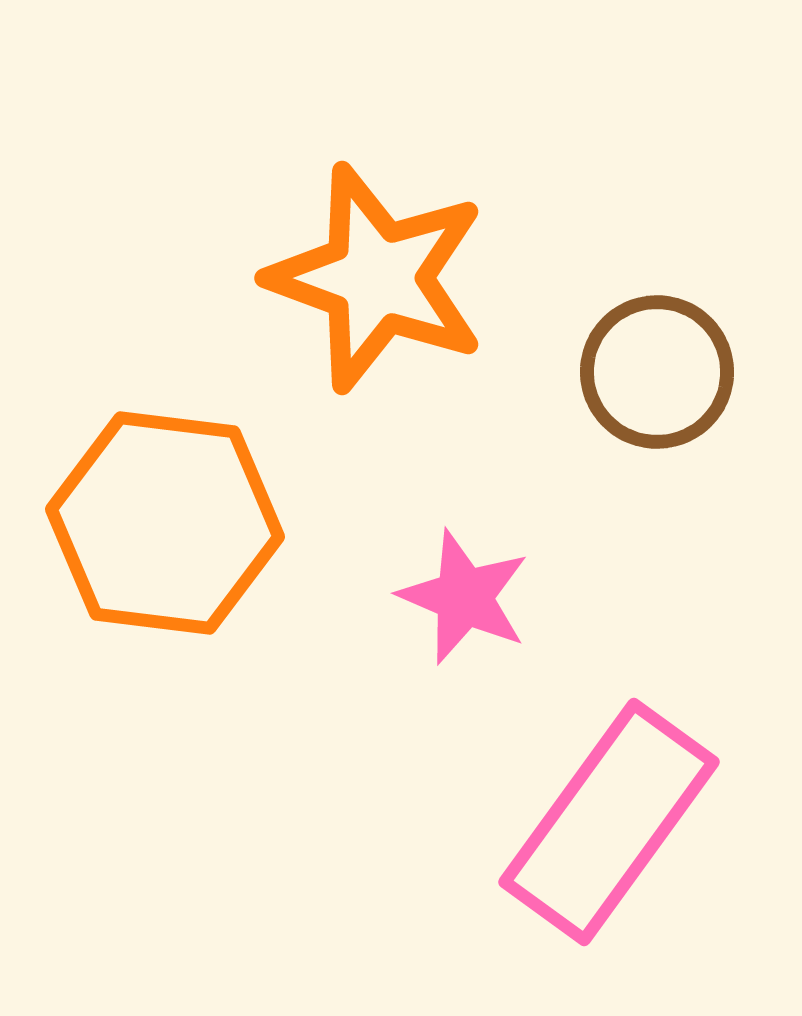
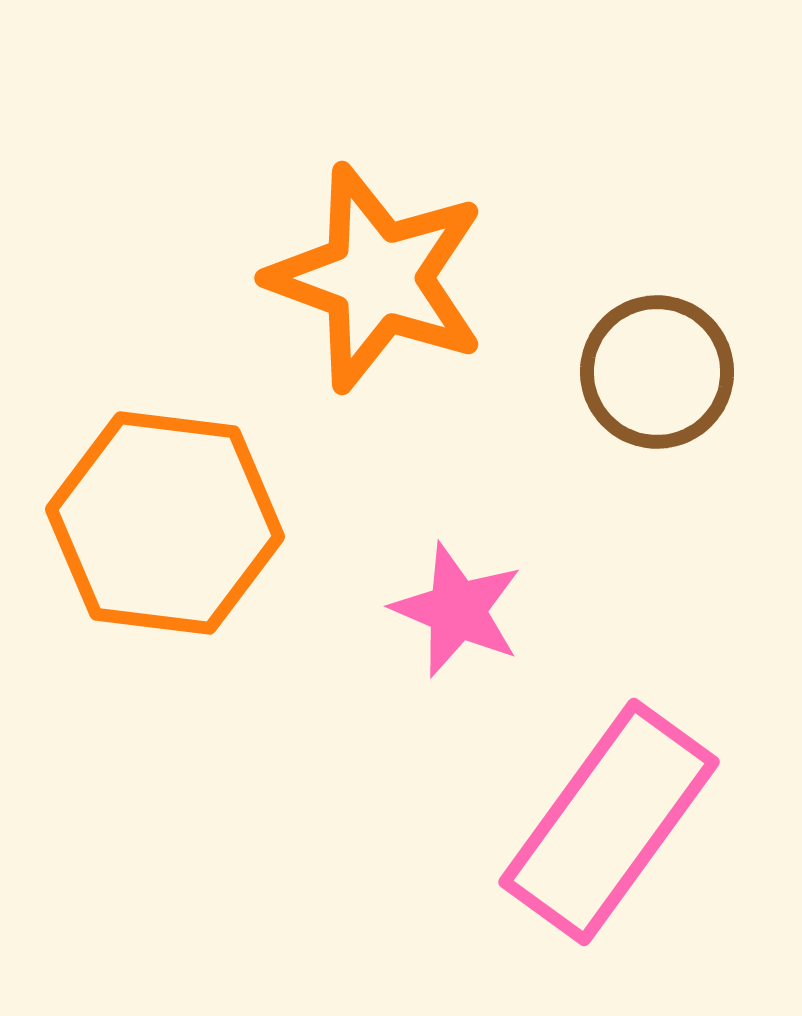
pink star: moved 7 px left, 13 px down
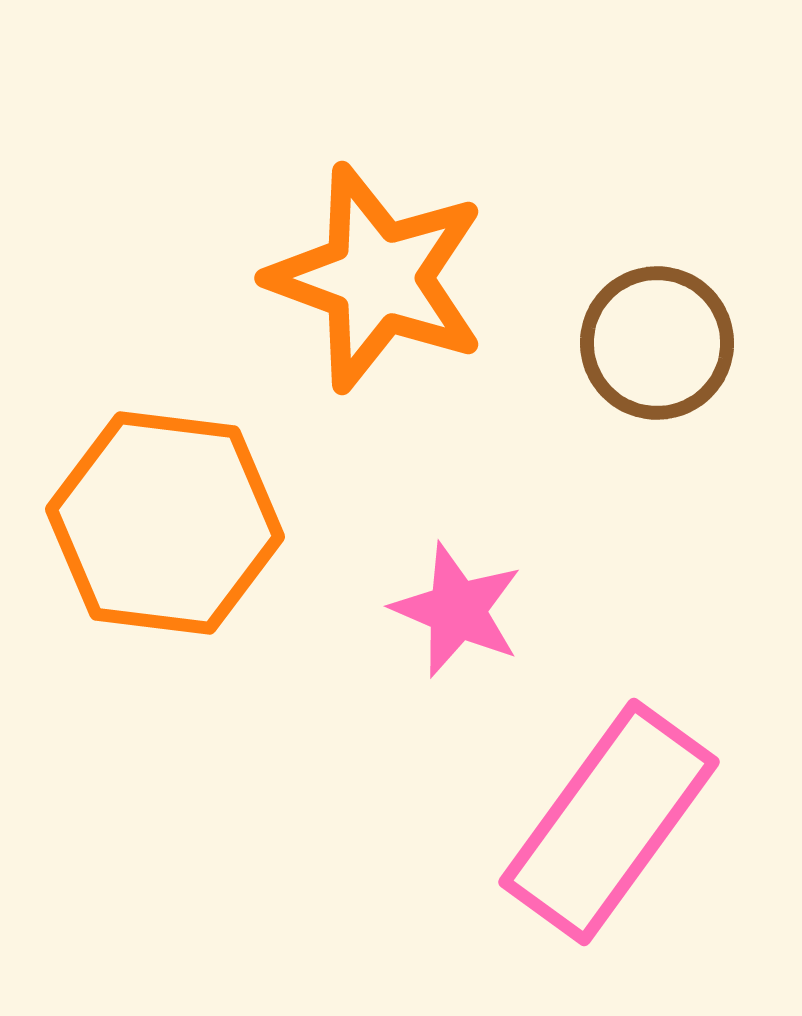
brown circle: moved 29 px up
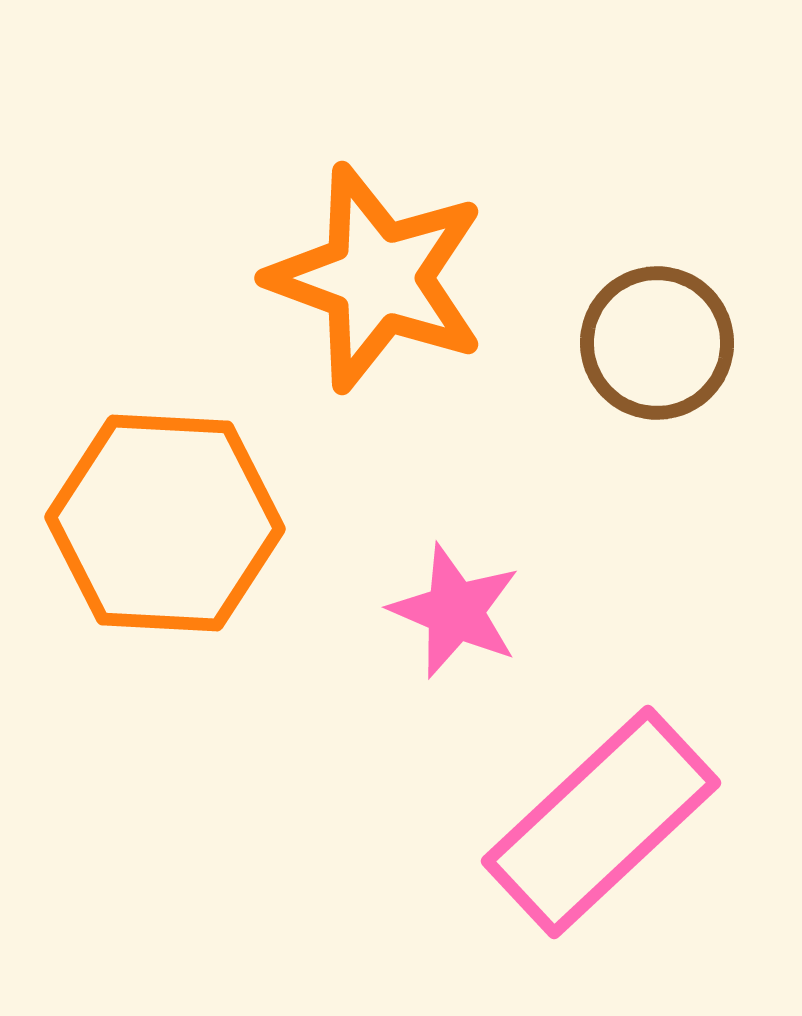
orange hexagon: rotated 4 degrees counterclockwise
pink star: moved 2 px left, 1 px down
pink rectangle: moved 8 px left; rotated 11 degrees clockwise
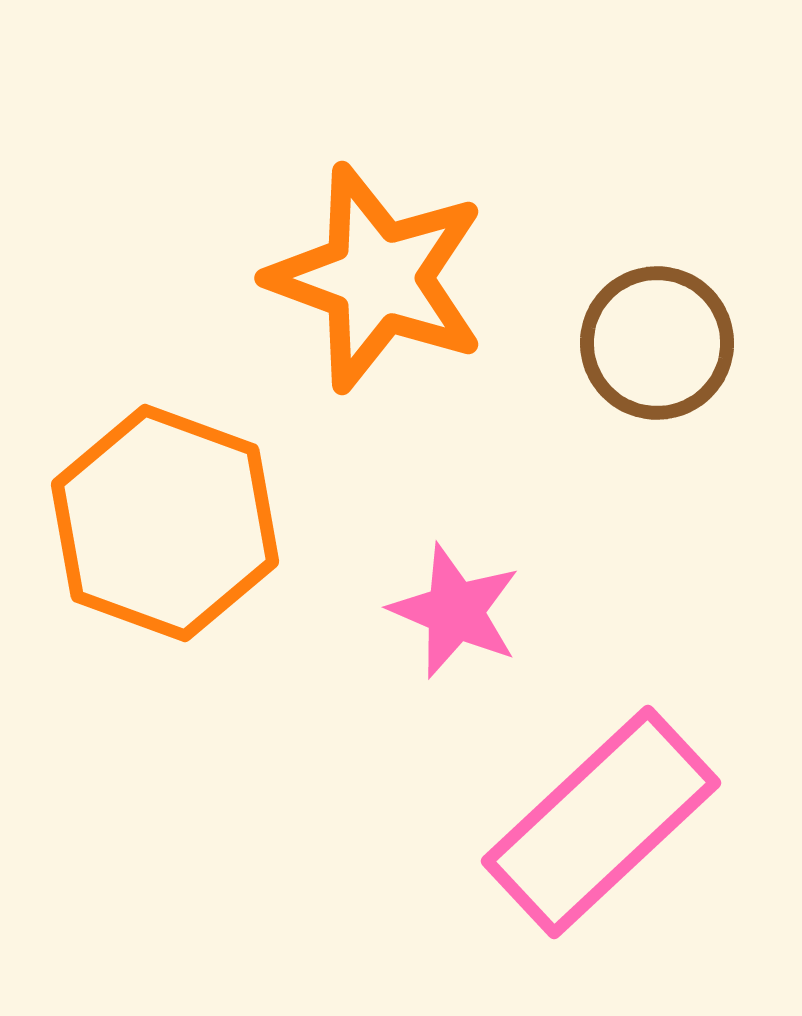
orange hexagon: rotated 17 degrees clockwise
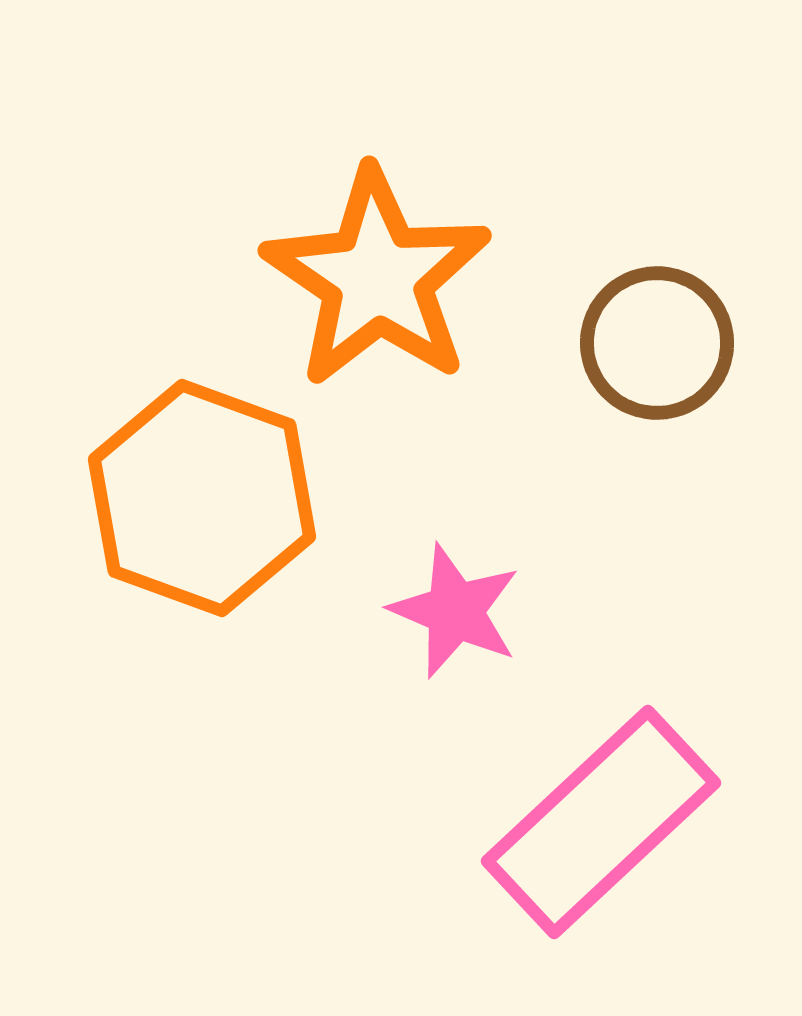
orange star: rotated 14 degrees clockwise
orange hexagon: moved 37 px right, 25 px up
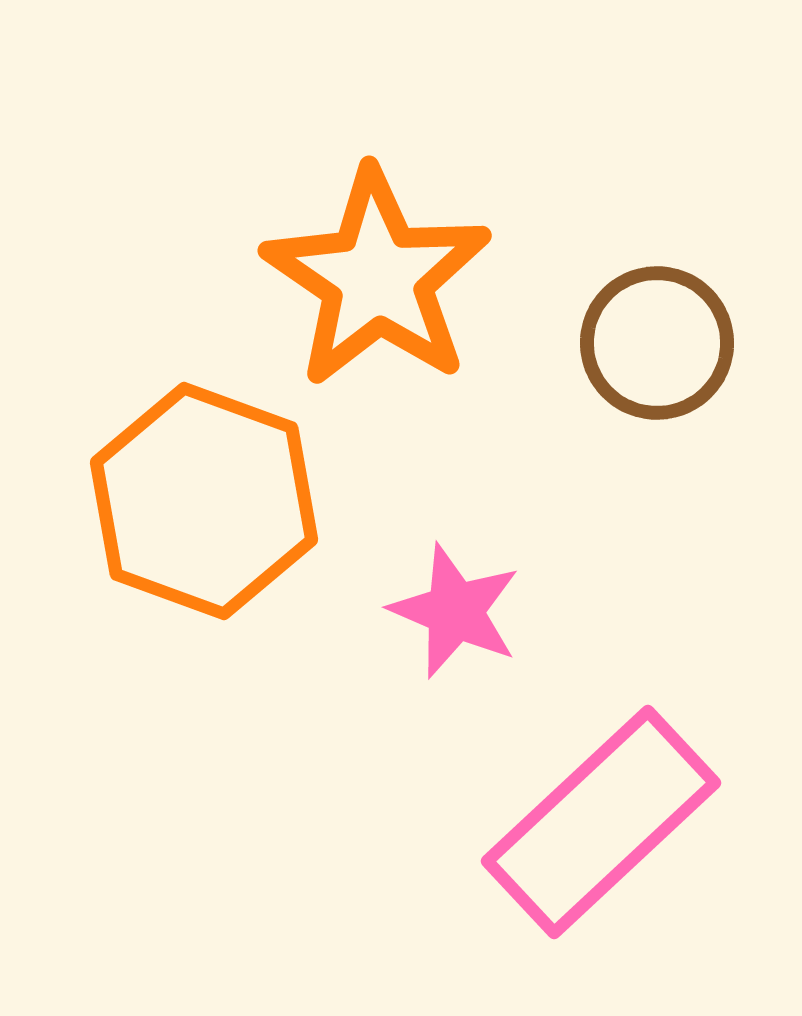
orange hexagon: moved 2 px right, 3 px down
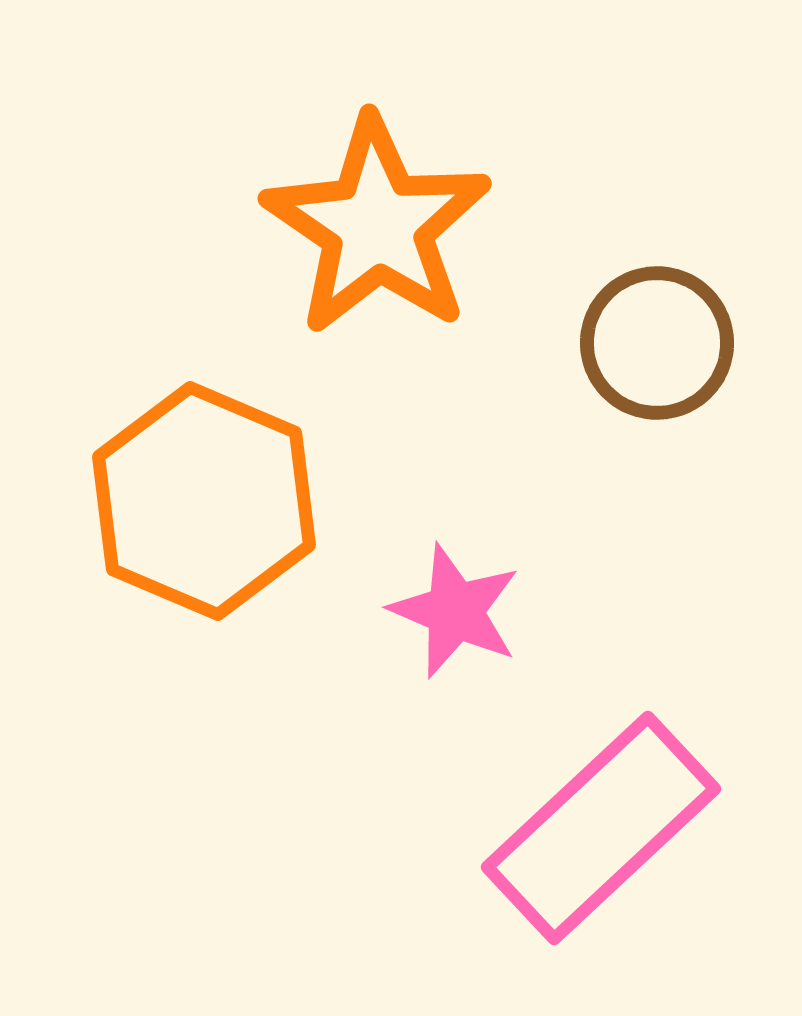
orange star: moved 52 px up
orange hexagon: rotated 3 degrees clockwise
pink rectangle: moved 6 px down
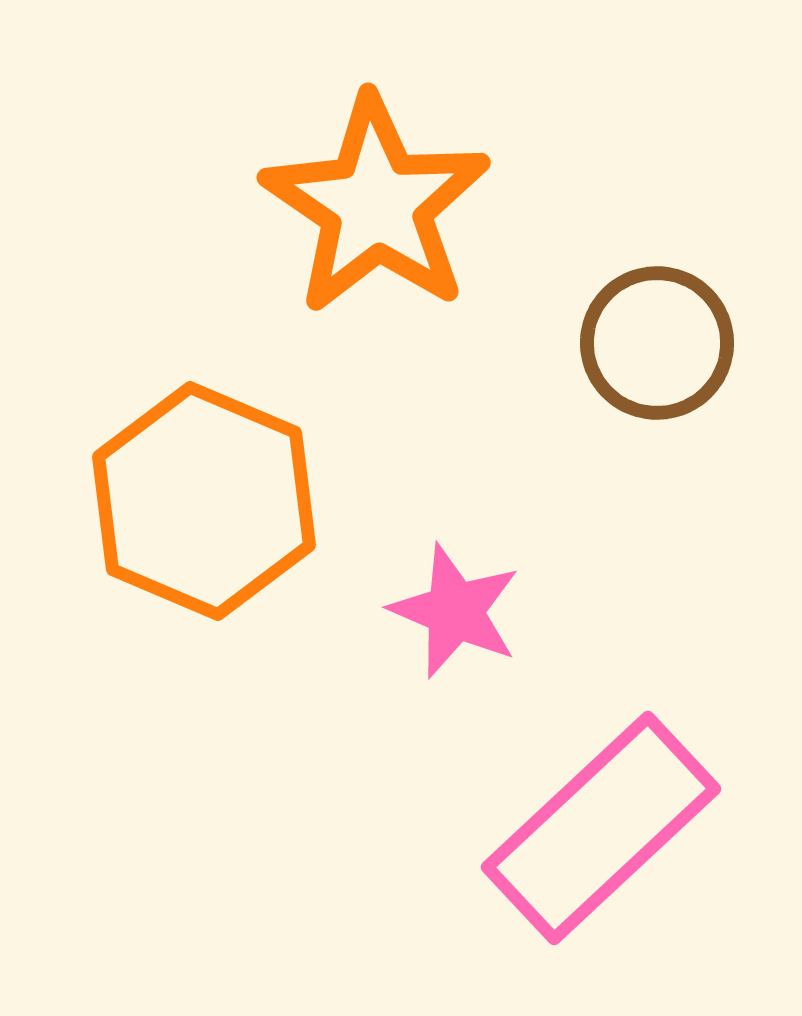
orange star: moved 1 px left, 21 px up
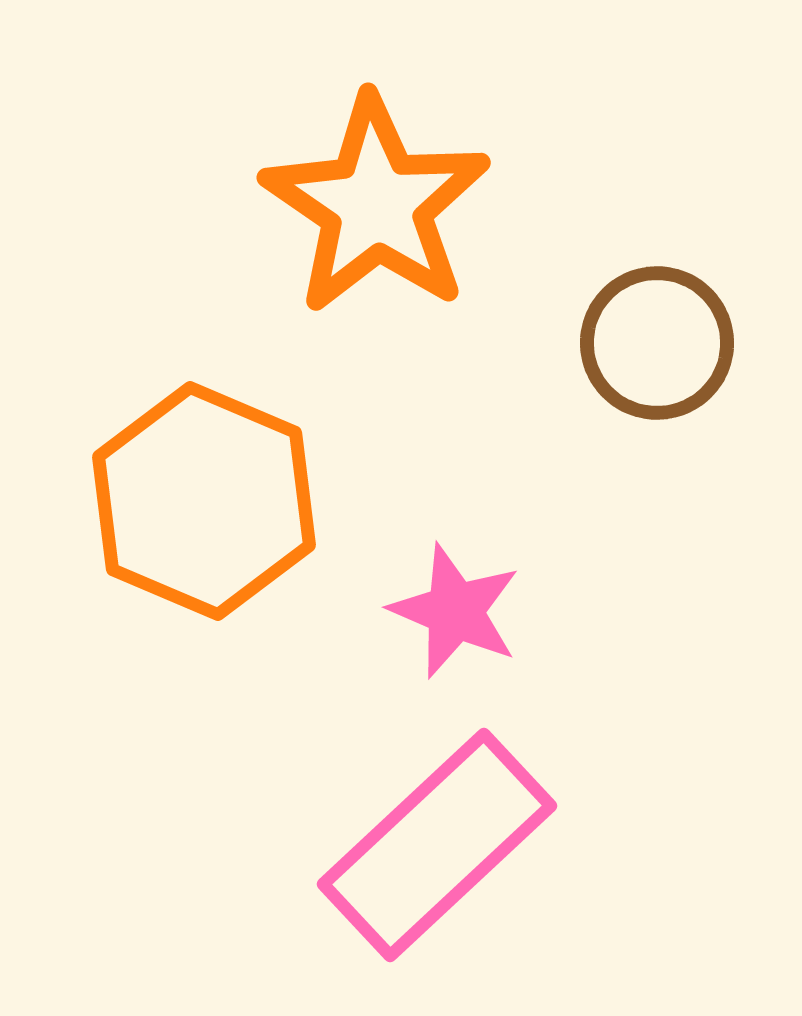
pink rectangle: moved 164 px left, 17 px down
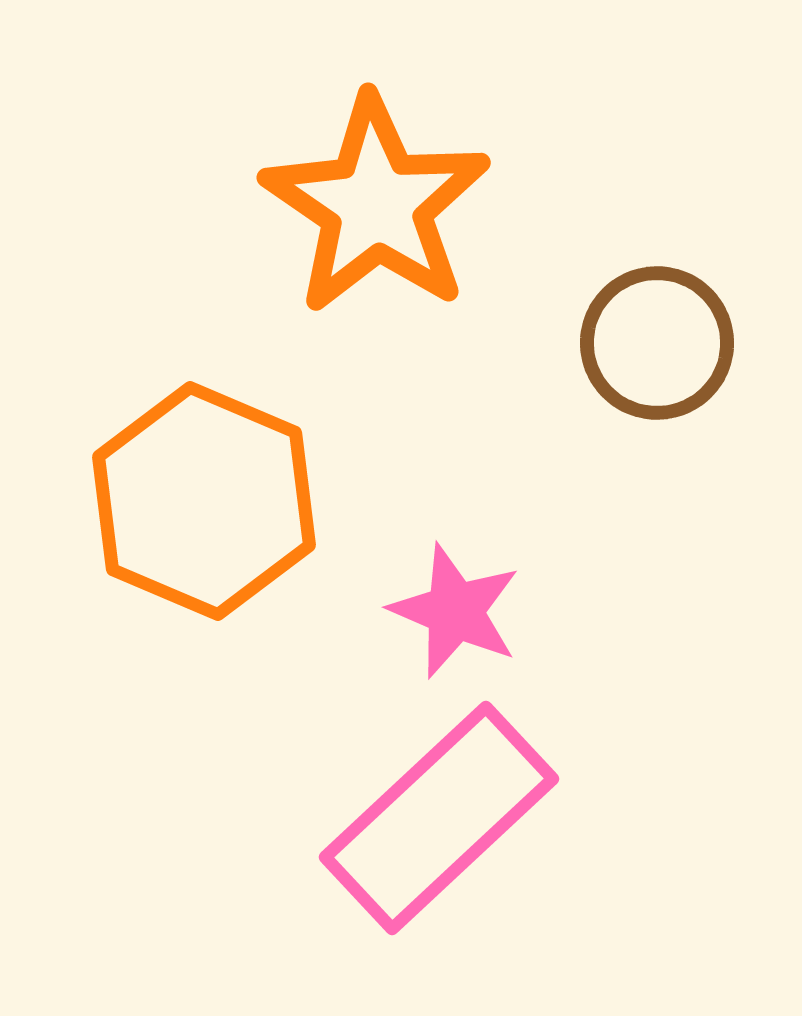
pink rectangle: moved 2 px right, 27 px up
